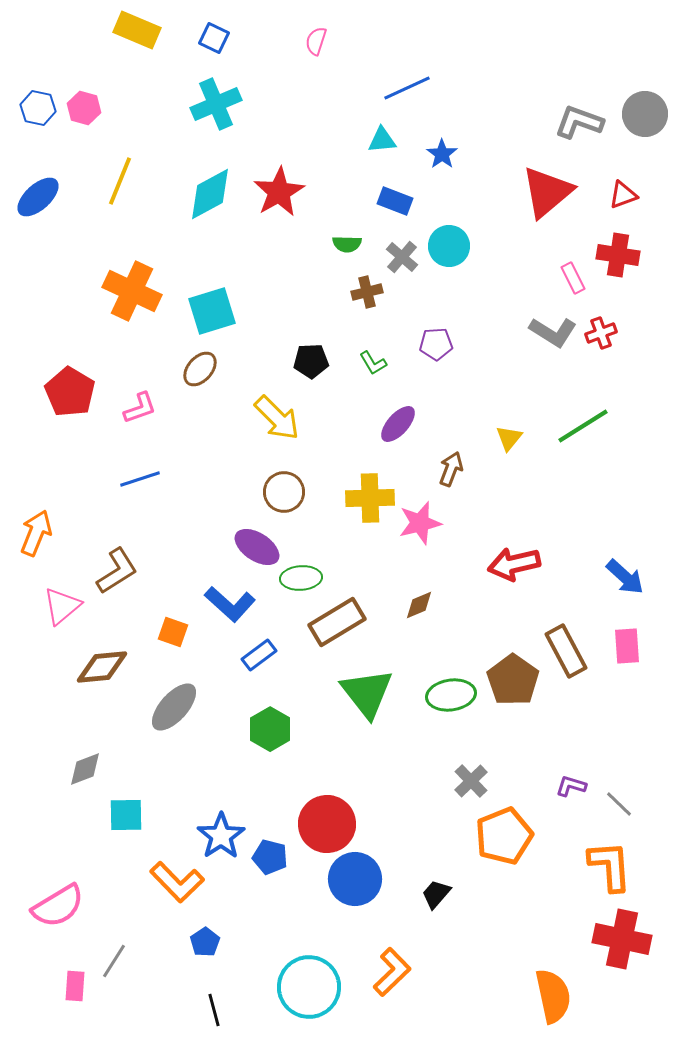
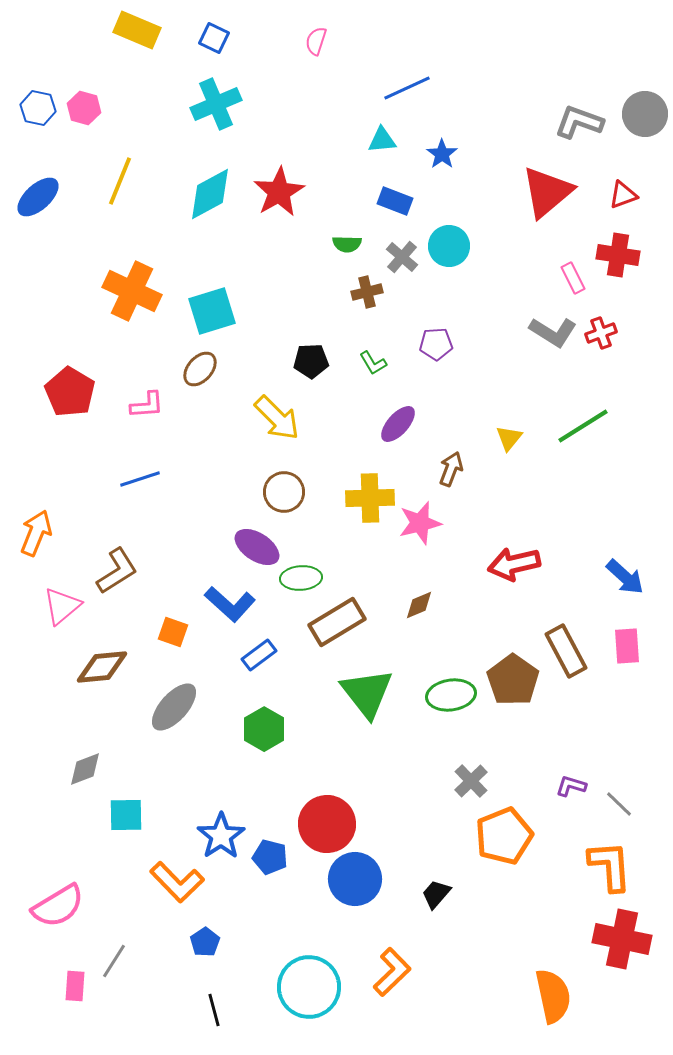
pink L-shape at (140, 408): moved 7 px right, 3 px up; rotated 15 degrees clockwise
green hexagon at (270, 729): moved 6 px left
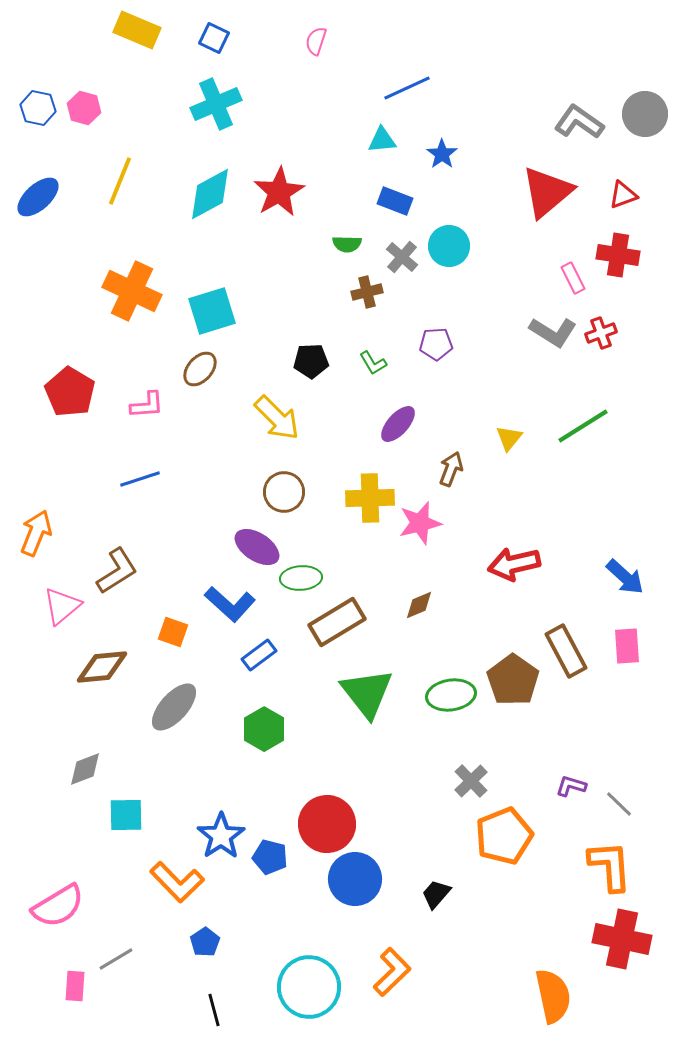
gray L-shape at (579, 122): rotated 15 degrees clockwise
gray line at (114, 961): moved 2 px right, 2 px up; rotated 27 degrees clockwise
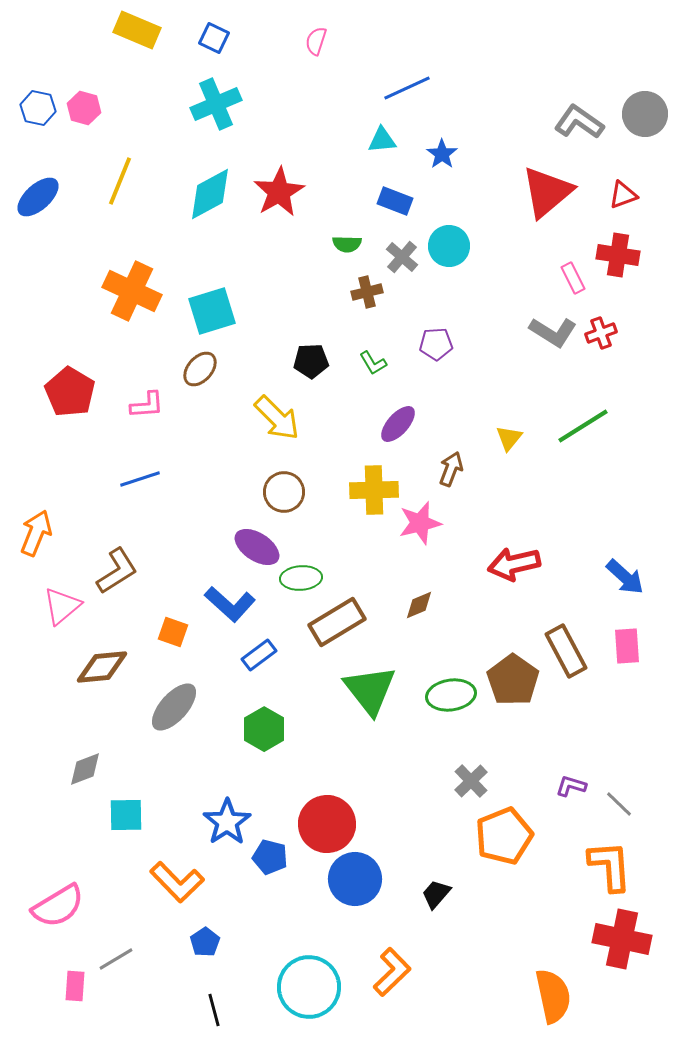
yellow cross at (370, 498): moved 4 px right, 8 px up
green triangle at (367, 693): moved 3 px right, 3 px up
blue star at (221, 836): moved 6 px right, 14 px up
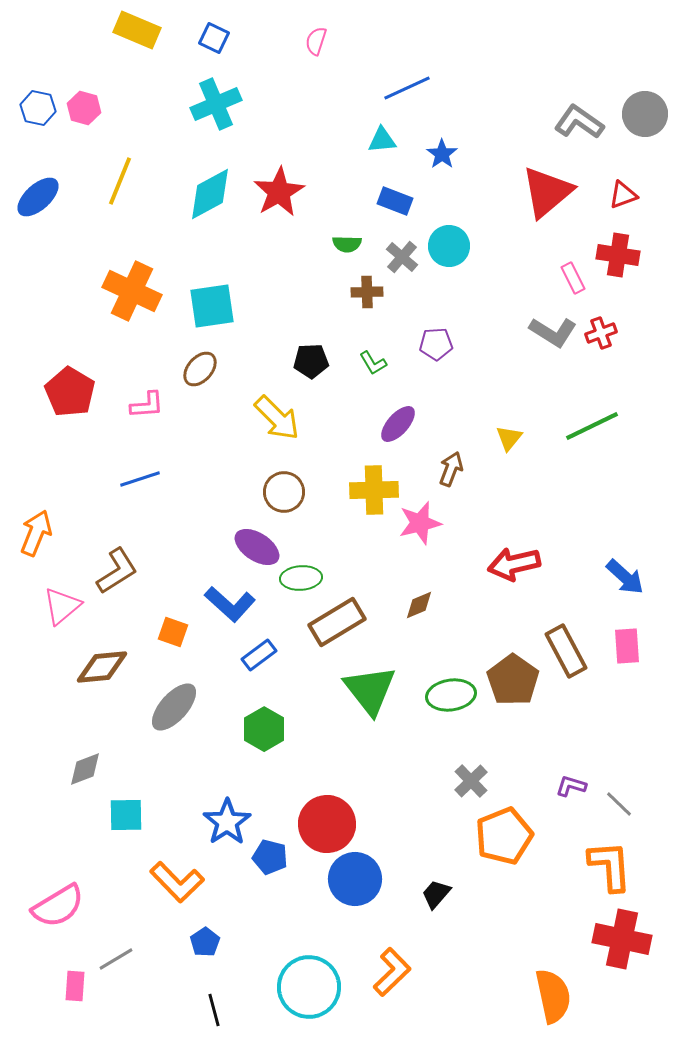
brown cross at (367, 292): rotated 12 degrees clockwise
cyan square at (212, 311): moved 5 px up; rotated 9 degrees clockwise
green line at (583, 426): moved 9 px right; rotated 6 degrees clockwise
